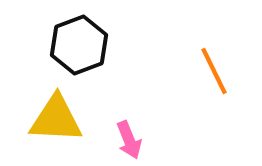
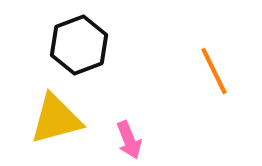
yellow triangle: rotated 18 degrees counterclockwise
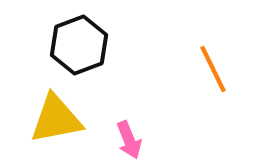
orange line: moved 1 px left, 2 px up
yellow triangle: rotated 4 degrees clockwise
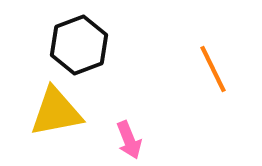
yellow triangle: moved 7 px up
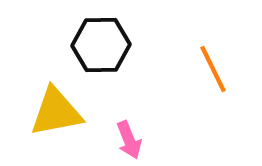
black hexagon: moved 22 px right; rotated 20 degrees clockwise
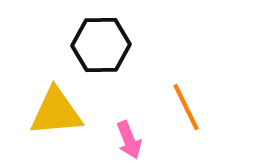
orange line: moved 27 px left, 38 px down
yellow triangle: rotated 6 degrees clockwise
